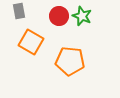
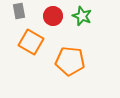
red circle: moved 6 px left
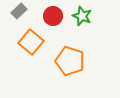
gray rectangle: rotated 56 degrees clockwise
orange square: rotated 10 degrees clockwise
orange pentagon: rotated 12 degrees clockwise
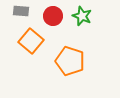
gray rectangle: moved 2 px right; rotated 49 degrees clockwise
orange square: moved 1 px up
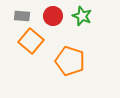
gray rectangle: moved 1 px right, 5 px down
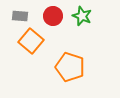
gray rectangle: moved 2 px left
orange pentagon: moved 6 px down
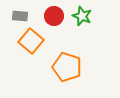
red circle: moved 1 px right
orange pentagon: moved 3 px left
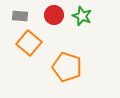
red circle: moved 1 px up
orange square: moved 2 px left, 2 px down
